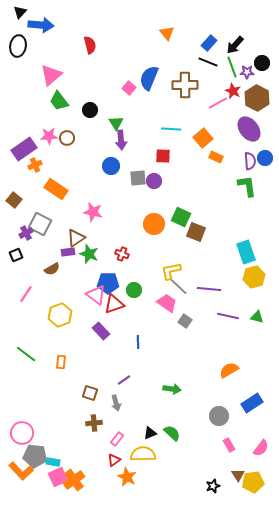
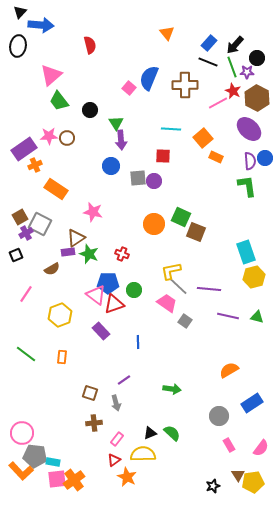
black circle at (262, 63): moved 5 px left, 5 px up
purple ellipse at (249, 129): rotated 10 degrees counterclockwise
brown square at (14, 200): moved 6 px right, 17 px down; rotated 21 degrees clockwise
orange rectangle at (61, 362): moved 1 px right, 5 px up
pink square at (58, 477): moved 1 px left, 2 px down; rotated 18 degrees clockwise
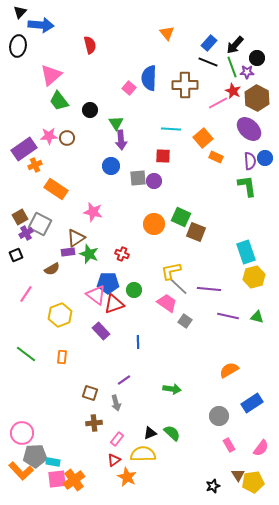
blue semicircle at (149, 78): rotated 20 degrees counterclockwise
gray pentagon at (35, 456): rotated 10 degrees counterclockwise
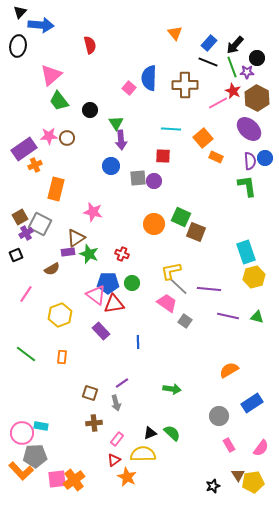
orange triangle at (167, 33): moved 8 px right
orange rectangle at (56, 189): rotated 70 degrees clockwise
green circle at (134, 290): moved 2 px left, 7 px up
red triangle at (114, 304): rotated 10 degrees clockwise
purple line at (124, 380): moved 2 px left, 3 px down
cyan rectangle at (53, 462): moved 12 px left, 36 px up
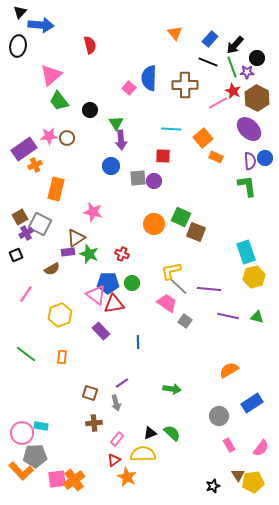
blue rectangle at (209, 43): moved 1 px right, 4 px up
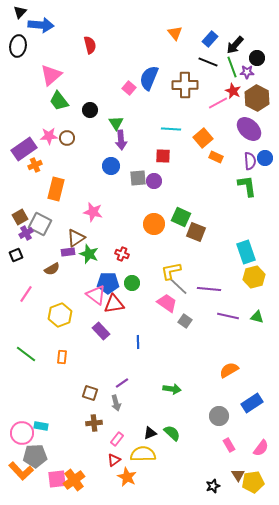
blue semicircle at (149, 78): rotated 20 degrees clockwise
